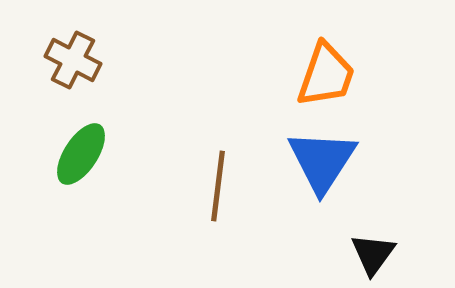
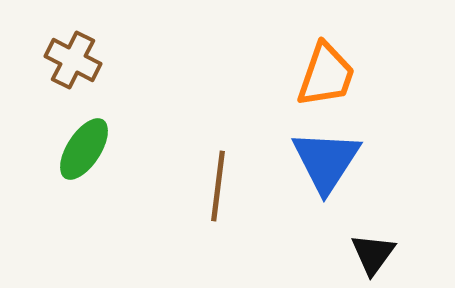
green ellipse: moved 3 px right, 5 px up
blue triangle: moved 4 px right
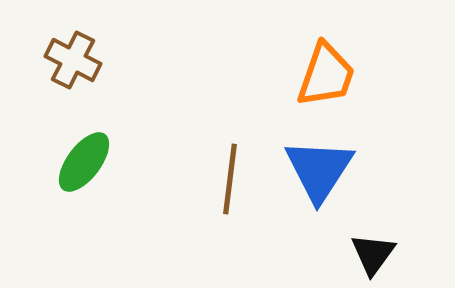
green ellipse: moved 13 px down; rotated 4 degrees clockwise
blue triangle: moved 7 px left, 9 px down
brown line: moved 12 px right, 7 px up
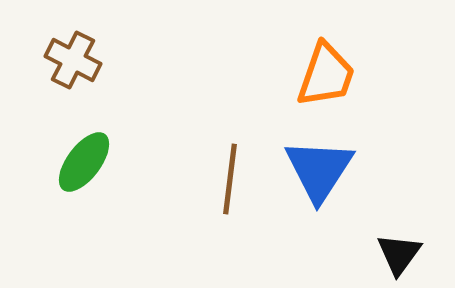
black triangle: moved 26 px right
